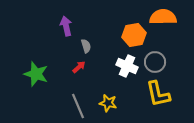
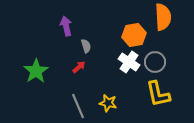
orange semicircle: rotated 88 degrees clockwise
white cross: moved 2 px right, 4 px up; rotated 10 degrees clockwise
green star: moved 3 px up; rotated 20 degrees clockwise
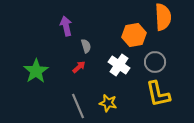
white cross: moved 10 px left, 3 px down
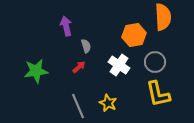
green star: rotated 25 degrees clockwise
yellow star: rotated 12 degrees clockwise
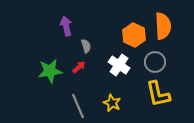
orange semicircle: moved 9 px down
orange hexagon: rotated 25 degrees counterclockwise
green star: moved 14 px right
yellow star: moved 4 px right
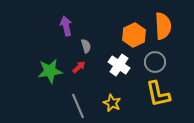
orange hexagon: rotated 10 degrees clockwise
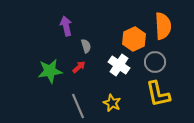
orange hexagon: moved 4 px down
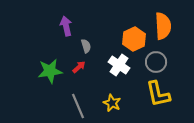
gray circle: moved 1 px right
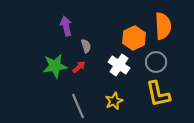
orange hexagon: moved 1 px up
green star: moved 5 px right, 5 px up
yellow star: moved 2 px right, 2 px up; rotated 24 degrees clockwise
